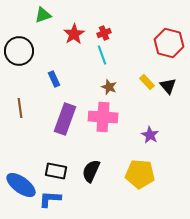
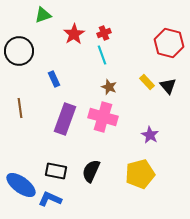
pink cross: rotated 12 degrees clockwise
yellow pentagon: rotated 20 degrees counterclockwise
blue L-shape: rotated 20 degrees clockwise
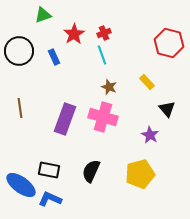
blue rectangle: moved 22 px up
black triangle: moved 1 px left, 23 px down
black rectangle: moved 7 px left, 1 px up
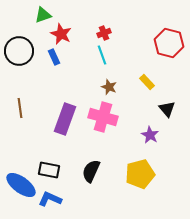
red star: moved 13 px left; rotated 15 degrees counterclockwise
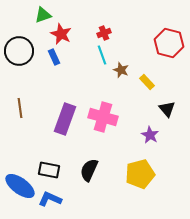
brown star: moved 12 px right, 17 px up
black semicircle: moved 2 px left, 1 px up
blue ellipse: moved 1 px left, 1 px down
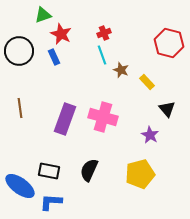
black rectangle: moved 1 px down
blue L-shape: moved 1 px right, 3 px down; rotated 20 degrees counterclockwise
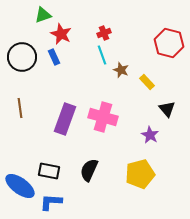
black circle: moved 3 px right, 6 px down
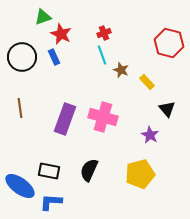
green triangle: moved 2 px down
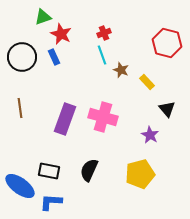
red hexagon: moved 2 px left
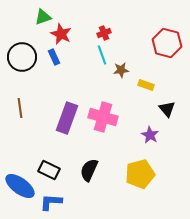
brown star: rotated 28 degrees counterclockwise
yellow rectangle: moved 1 px left, 3 px down; rotated 28 degrees counterclockwise
purple rectangle: moved 2 px right, 1 px up
black rectangle: moved 1 px up; rotated 15 degrees clockwise
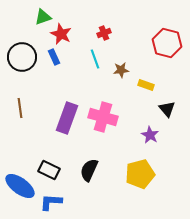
cyan line: moved 7 px left, 4 px down
